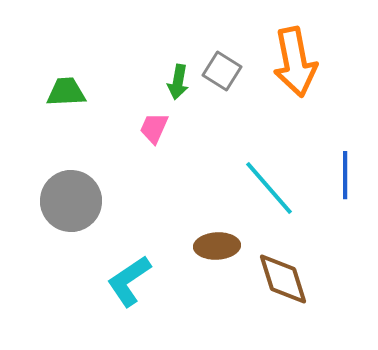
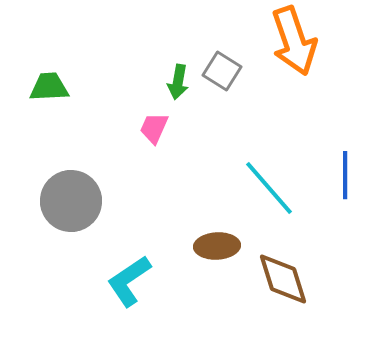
orange arrow: moved 1 px left, 21 px up; rotated 8 degrees counterclockwise
green trapezoid: moved 17 px left, 5 px up
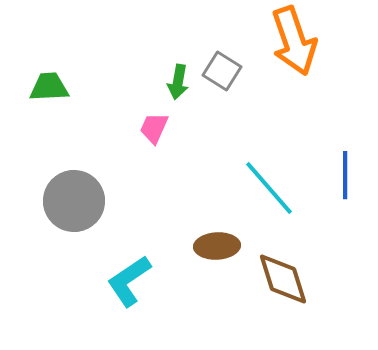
gray circle: moved 3 px right
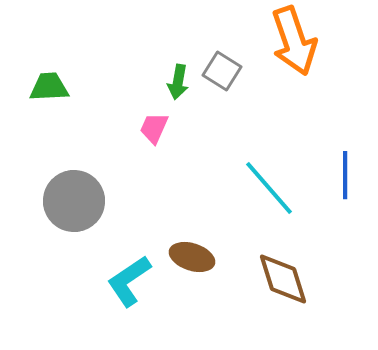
brown ellipse: moved 25 px left, 11 px down; rotated 21 degrees clockwise
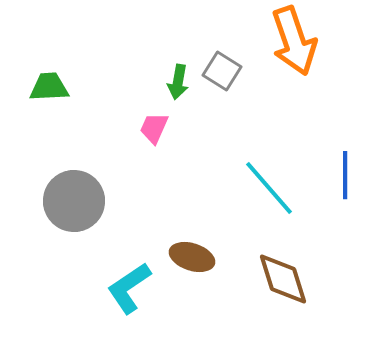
cyan L-shape: moved 7 px down
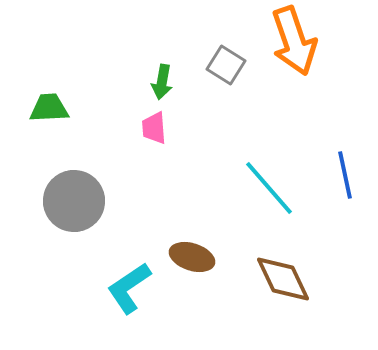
gray square: moved 4 px right, 6 px up
green arrow: moved 16 px left
green trapezoid: moved 21 px down
pink trapezoid: rotated 28 degrees counterclockwise
blue line: rotated 12 degrees counterclockwise
brown diamond: rotated 8 degrees counterclockwise
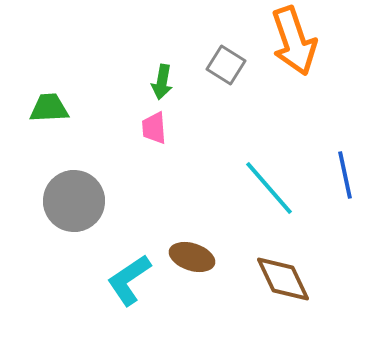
cyan L-shape: moved 8 px up
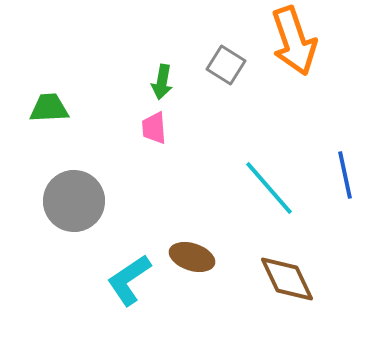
brown diamond: moved 4 px right
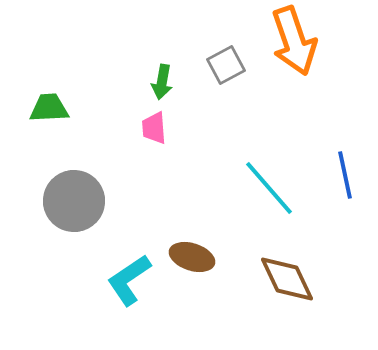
gray square: rotated 30 degrees clockwise
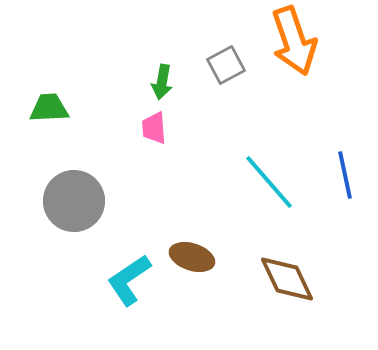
cyan line: moved 6 px up
